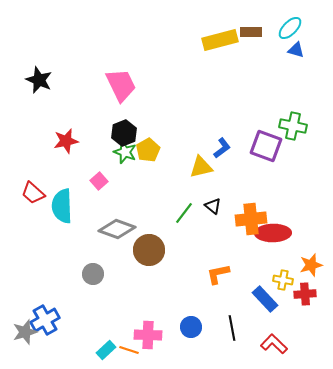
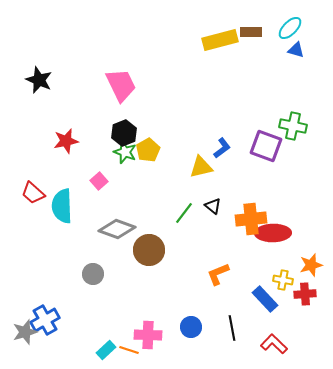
orange L-shape: rotated 10 degrees counterclockwise
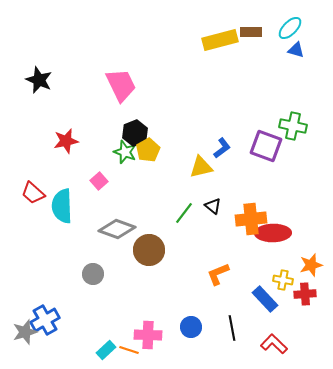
black hexagon: moved 11 px right
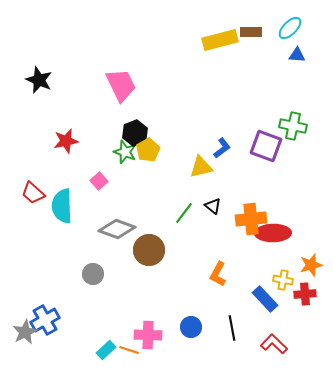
blue triangle: moved 1 px right, 5 px down; rotated 12 degrees counterclockwise
orange L-shape: rotated 40 degrees counterclockwise
gray star: rotated 10 degrees counterclockwise
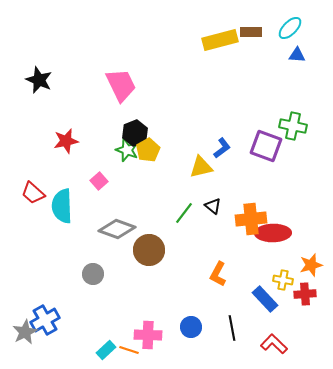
green star: moved 2 px right, 2 px up
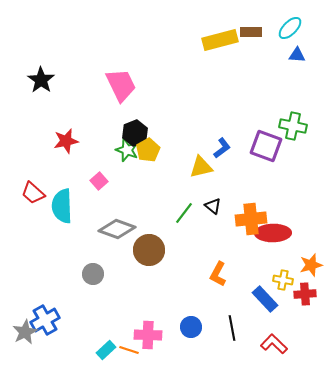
black star: moved 2 px right; rotated 12 degrees clockwise
